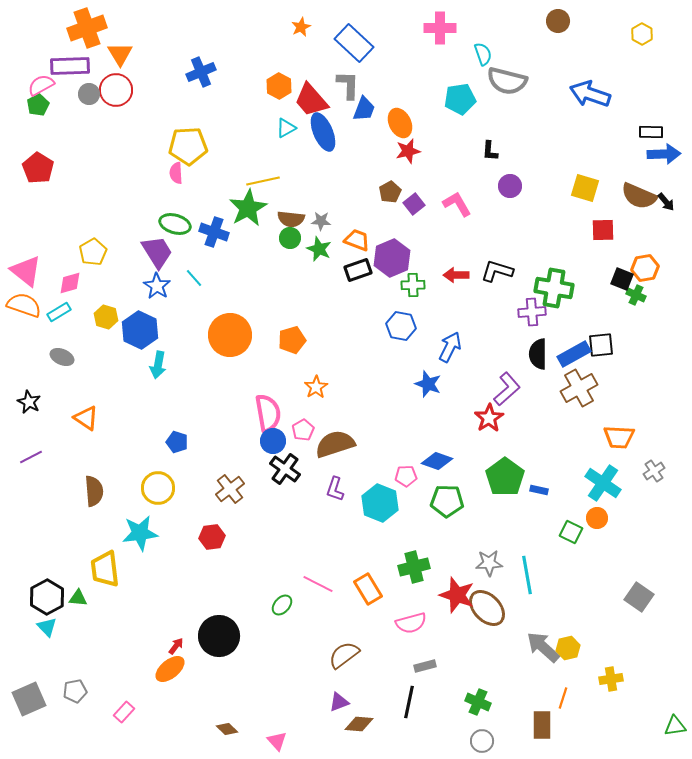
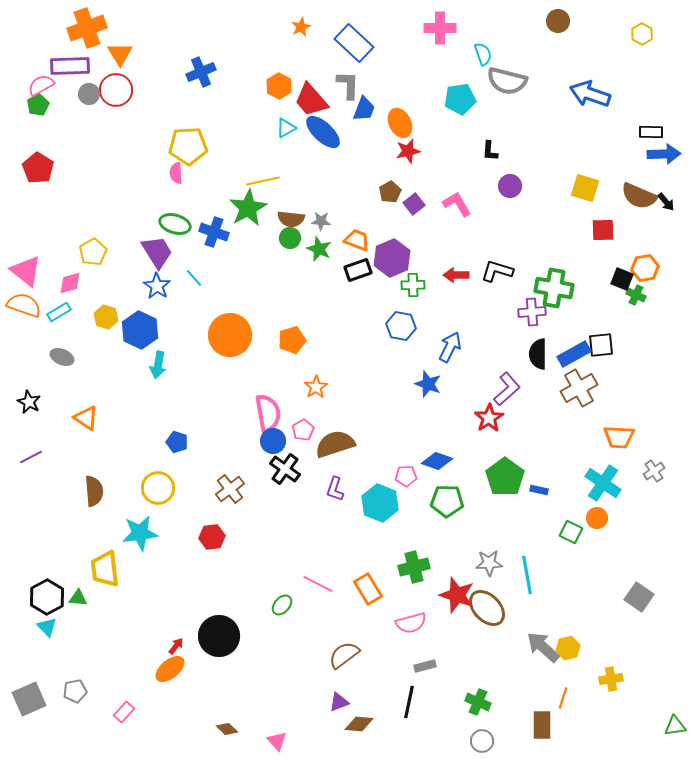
blue ellipse at (323, 132): rotated 24 degrees counterclockwise
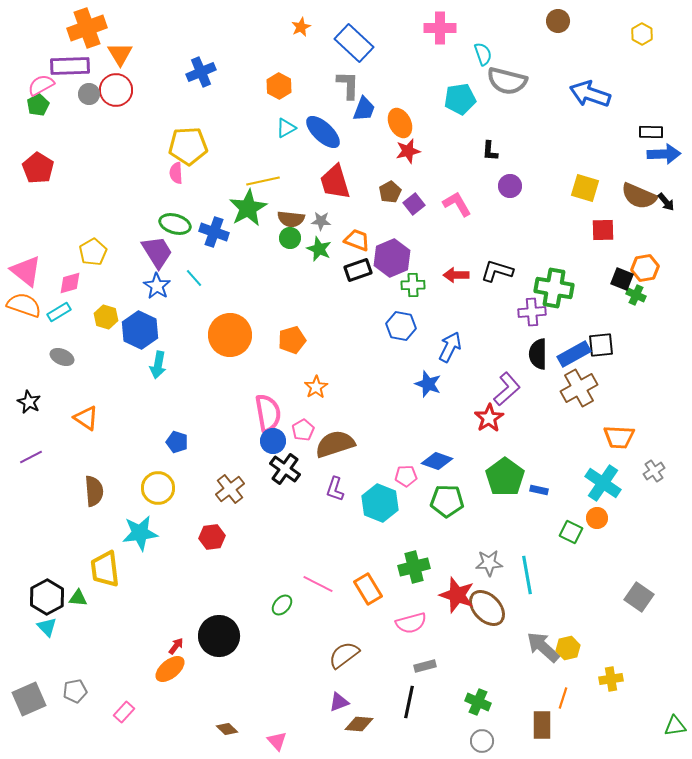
red trapezoid at (311, 100): moved 24 px right, 82 px down; rotated 24 degrees clockwise
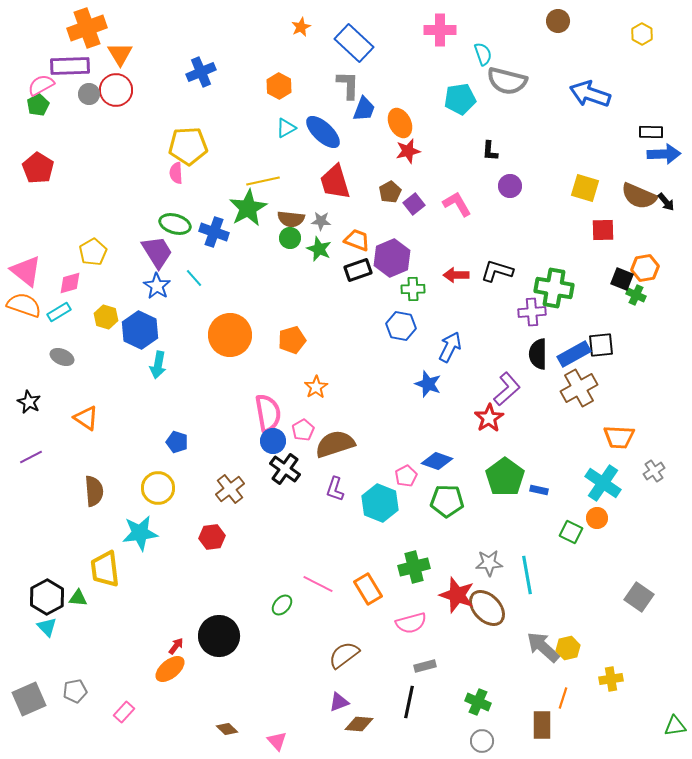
pink cross at (440, 28): moved 2 px down
green cross at (413, 285): moved 4 px down
pink pentagon at (406, 476): rotated 25 degrees counterclockwise
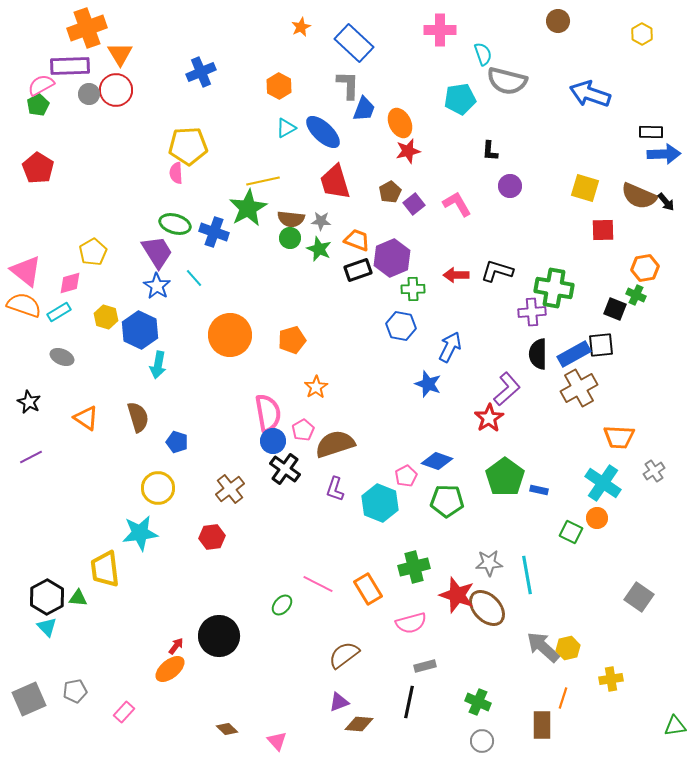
black square at (622, 279): moved 7 px left, 30 px down
brown semicircle at (94, 491): moved 44 px right, 74 px up; rotated 12 degrees counterclockwise
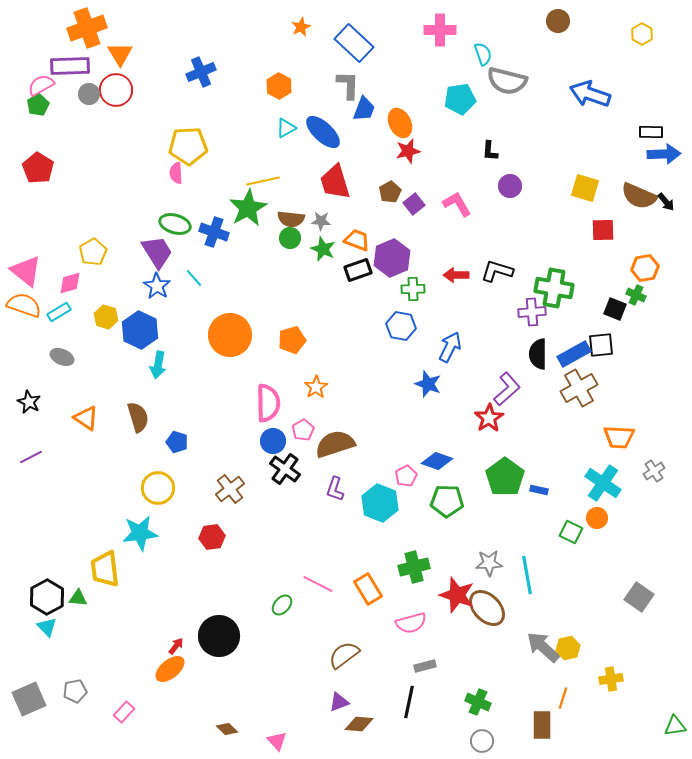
green star at (319, 249): moved 4 px right
pink semicircle at (268, 413): moved 10 px up; rotated 9 degrees clockwise
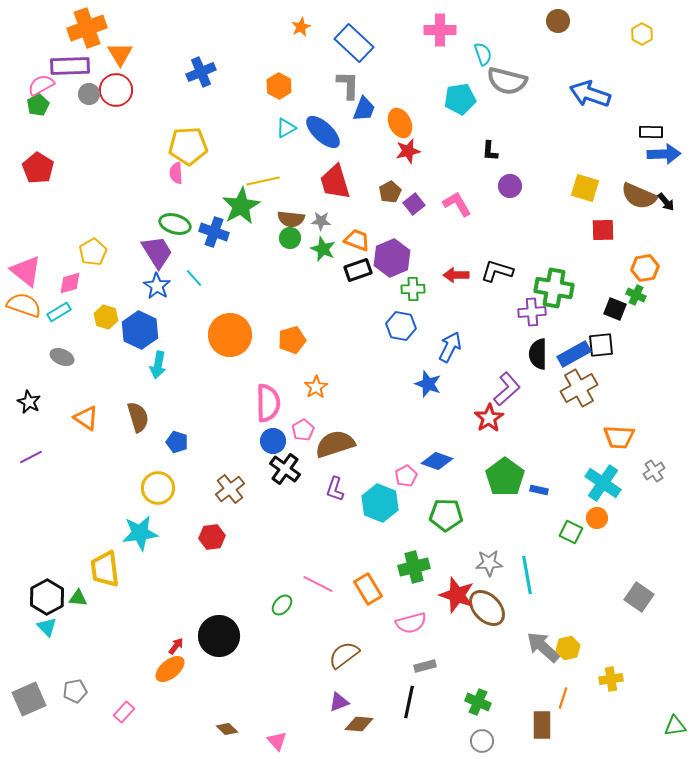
green star at (248, 208): moved 7 px left, 2 px up
green pentagon at (447, 501): moved 1 px left, 14 px down
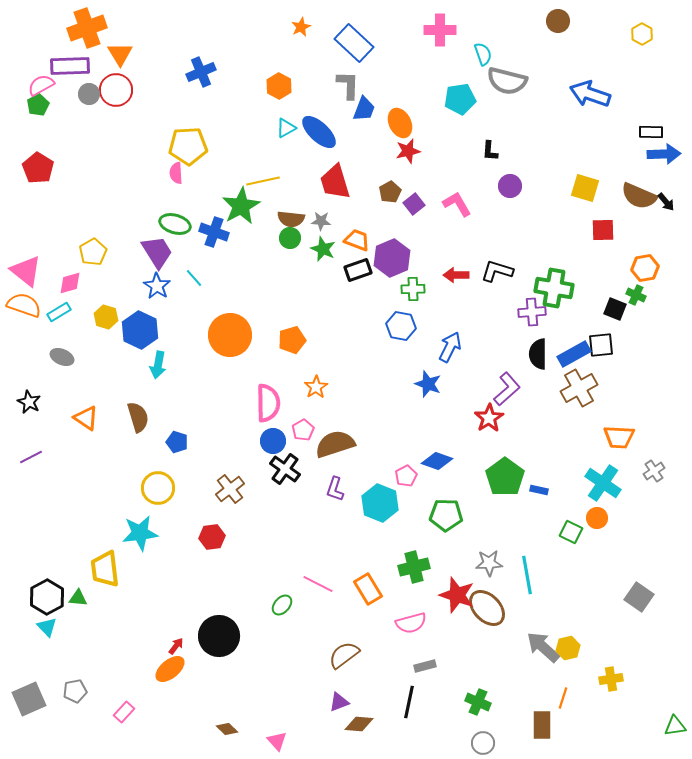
blue ellipse at (323, 132): moved 4 px left
gray circle at (482, 741): moved 1 px right, 2 px down
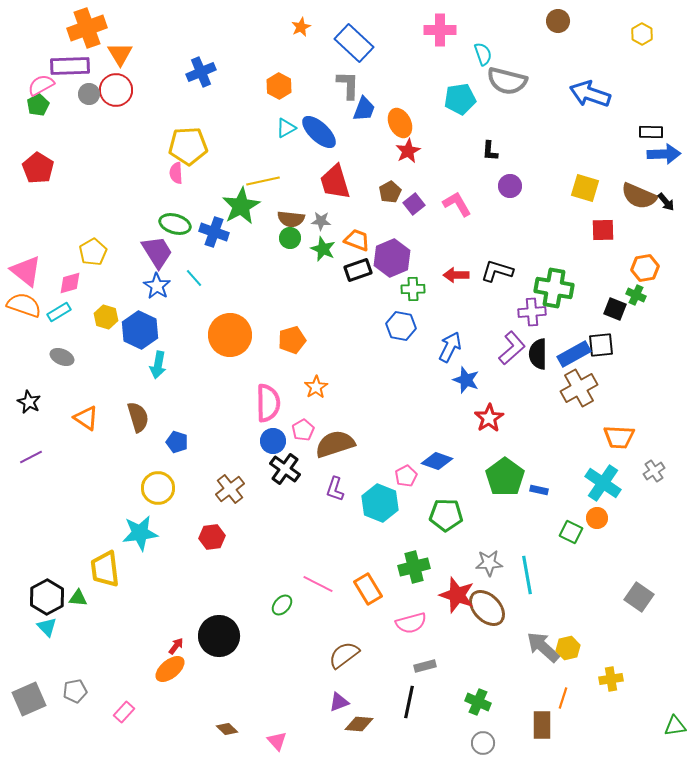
red star at (408, 151): rotated 15 degrees counterclockwise
blue star at (428, 384): moved 38 px right, 4 px up
purple L-shape at (507, 389): moved 5 px right, 41 px up
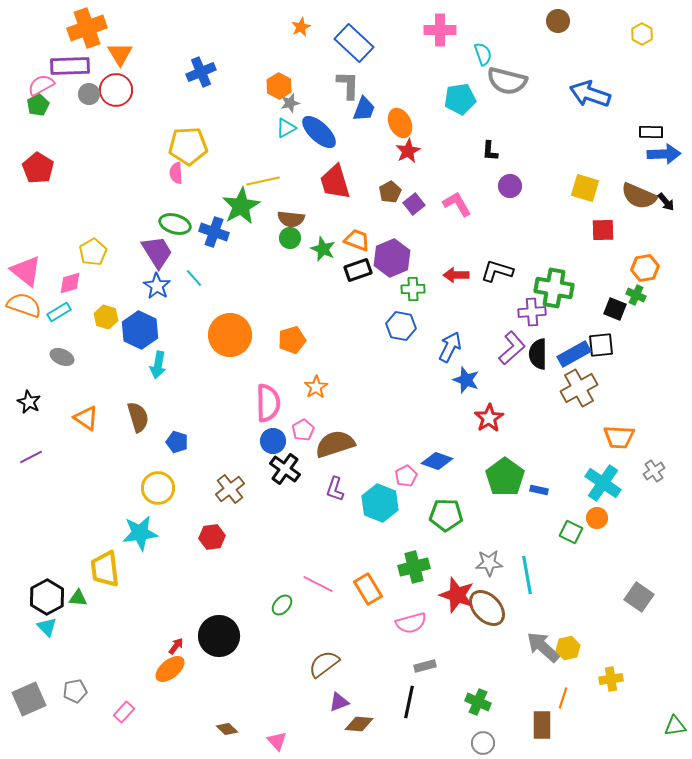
gray star at (321, 221): moved 31 px left, 118 px up; rotated 18 degrees counterclockwise
brown semicircle at (344, 655): moved 20 px left, 9 px down
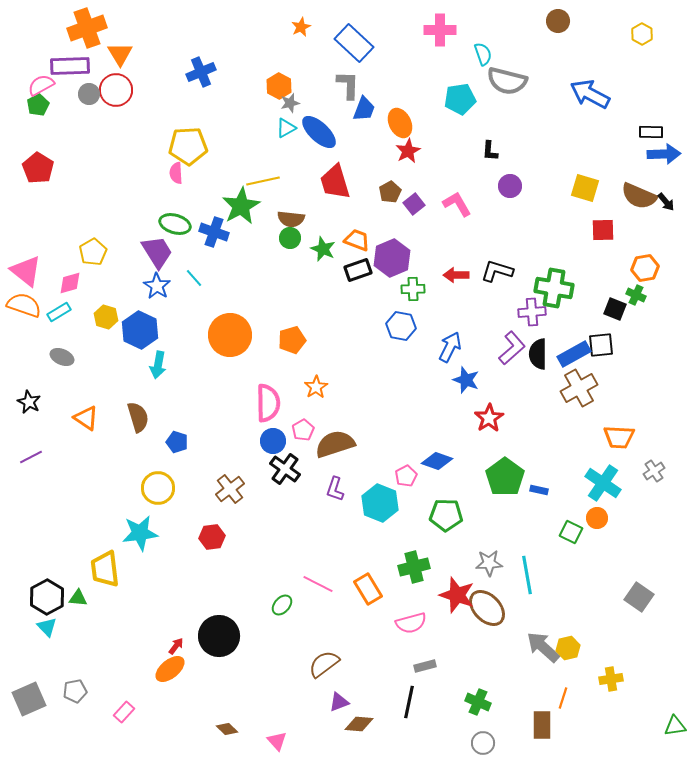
blue arrow at (590, 94): rotated 9 degrees clockwise
